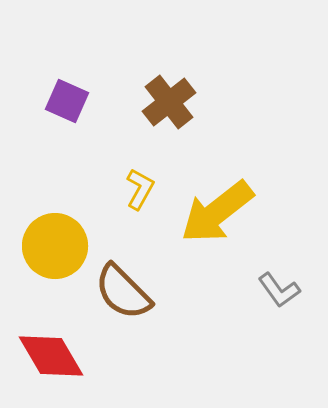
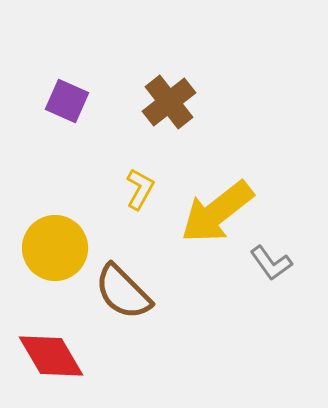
yellow circle: moved 2 px down
gray L-shape: moved 8 px left, 27 px up
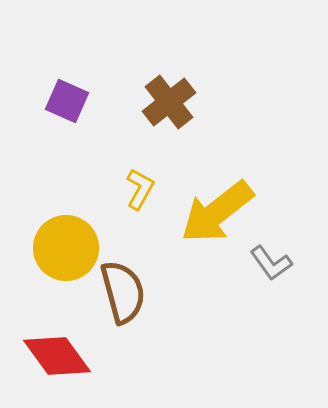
yellow circle: moved 11 px right
brown semicircle: rotated 150 degrees counterclockwise
red diamond: moved 6 px right; rotated 6 degrees counterclockwise
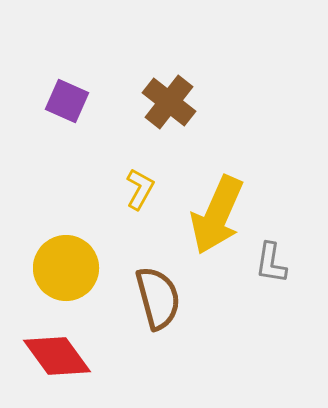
brown cross: rotated 14 degrees counterclockwise
yellow arrow: moved 3 px down; rotated 28 degrees counterclockwise
yellow circle: moved 20 px down
gray L-shape: rotated 45 degrees clockwise
brown semicircle: moved 35 px right, 6 px down
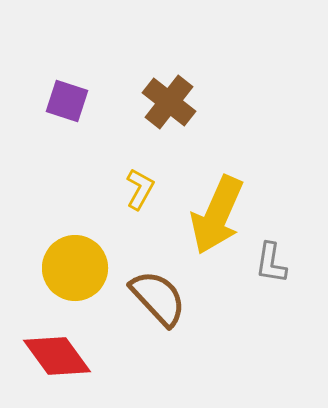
purple square: rotated 6 degrees counterclockwise
yellow circle: moved 9 px right
brown semicircle: rotated 28 degrees counterclockwise
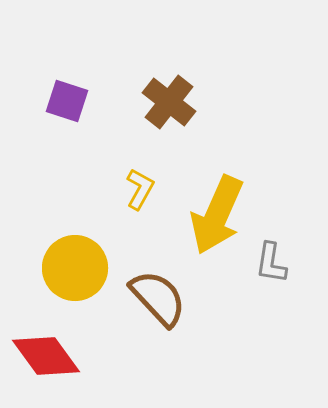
red diamond: moved 11 px left
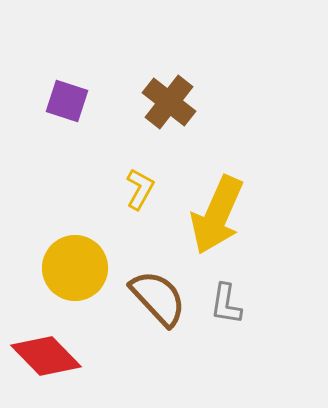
gray L-shape: moved 45 px left, 41 px down
red diamond: rotated 8 degrees counterclockwise
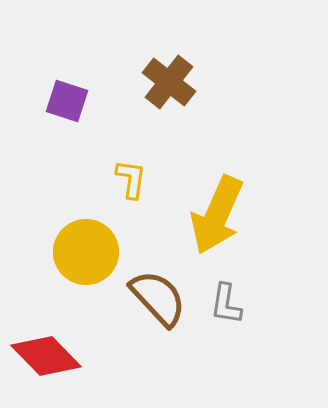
brown cross: moved 20 px up
yellow L-shape: moved 9 px left, 10 px up; rotated 21 degrees counterclockwise
yellow circle: moved 11 px right, 16 px up
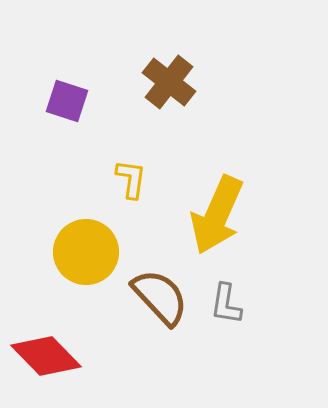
brown semicircle: moved 2 px right, 1 px up
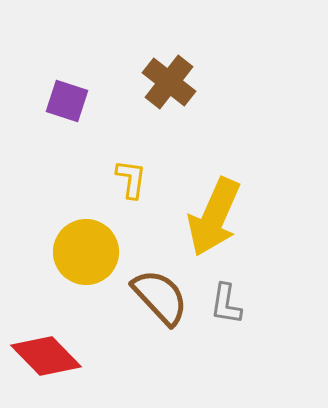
yellow arrow: moved 3 px left, 2 px down
